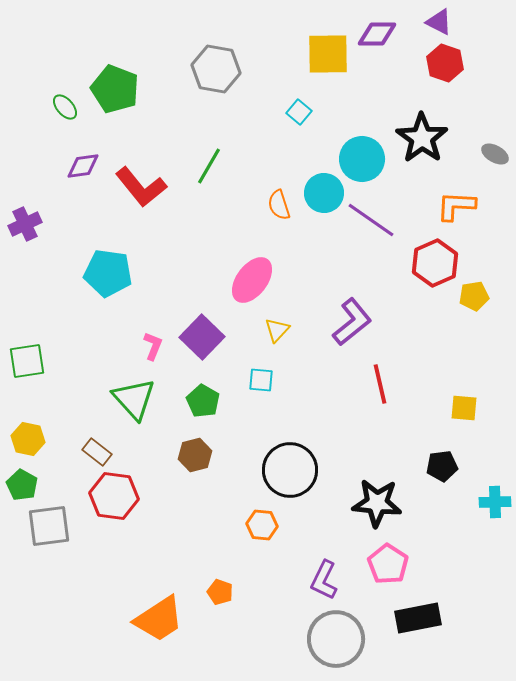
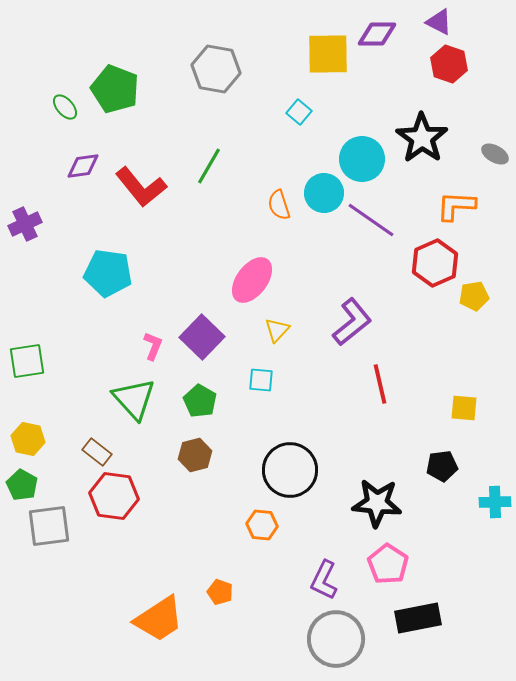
red hexagon at (445, 63): moved 4 px right, 1 px down
green pentagon at (203, 401): moved 3 px left
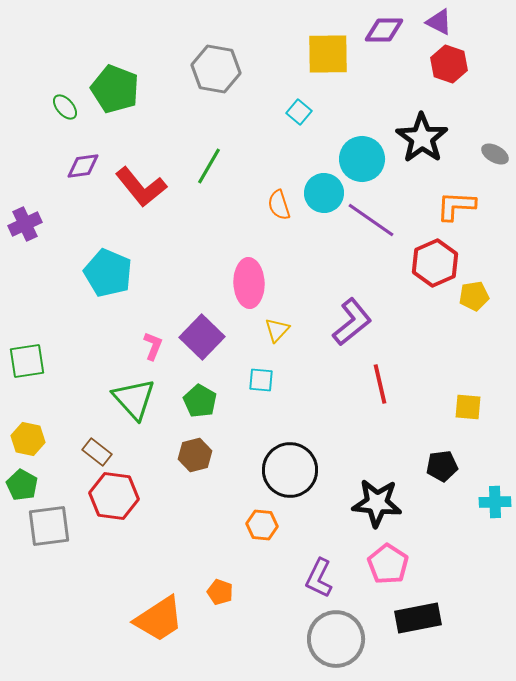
purple diamond at (377, 34): moved 7 px right, 4 px up
cyan pentagon at (108, 273): rotated 15 degrees clockwise
pink ellipse at (252, 280): moved 3 px left, 3 px down; rotated 39 degrees counterclockwise
yellow square at (464, 408): moved 4 px right, 1 px up
purple L-shape at (324, 580): moved 5 px left, 2 px up
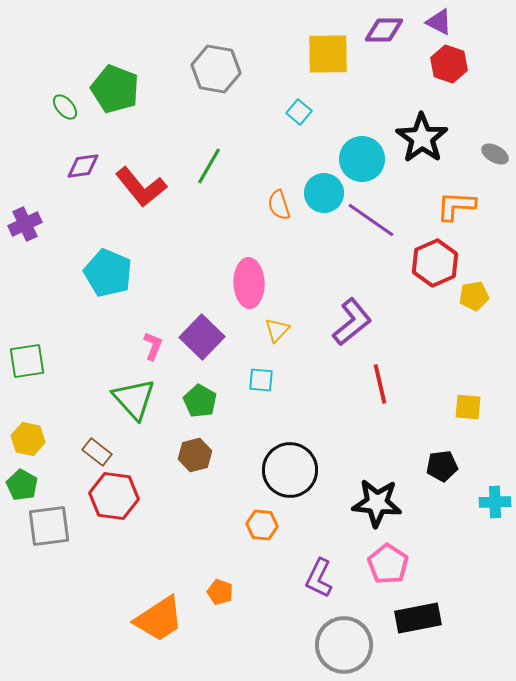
gray circle at (336, 639): moved 8 px right, 6 px down
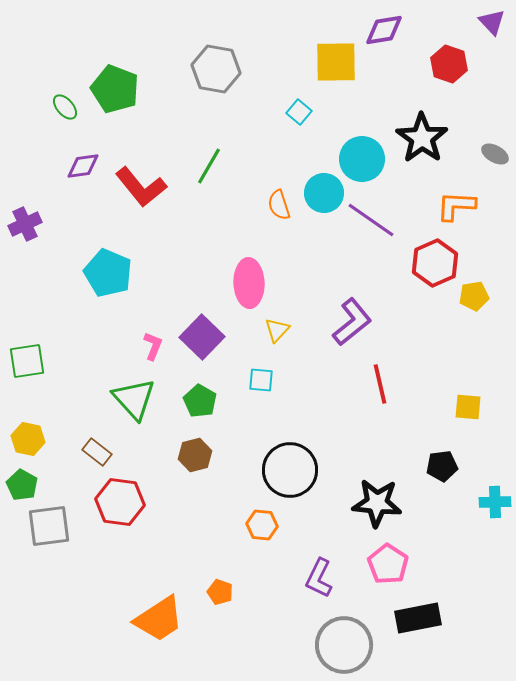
purple triangle at (439, 22): moved 53 px right; rotated 20 degrees clockwise
purple diamond at (384, 30): rotated 9 degrees counterclockwise
yellow square at (328, 54): moved 8 px right, 8 px down
red hexagon at (114, 496): moved 6 px right, 6 px down
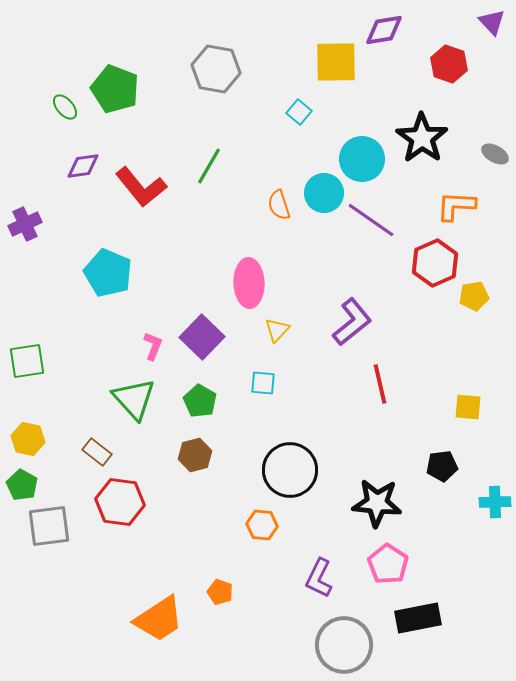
cyan square at (261, 380): moved 2 px right, 3 px down
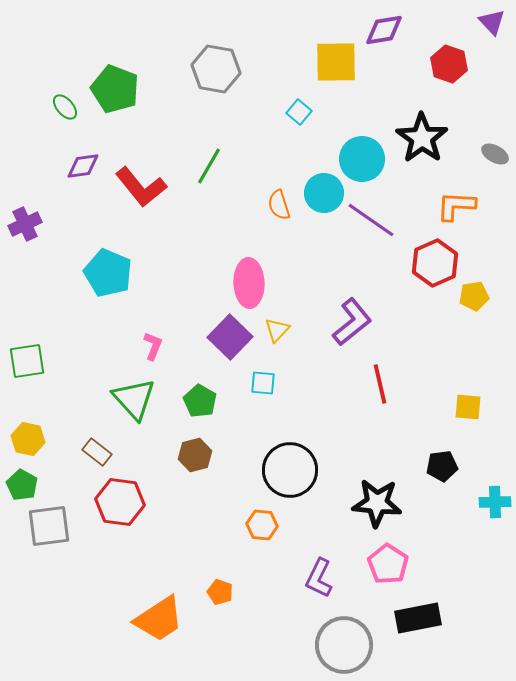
purple square at (202, 337): moved 28 px right
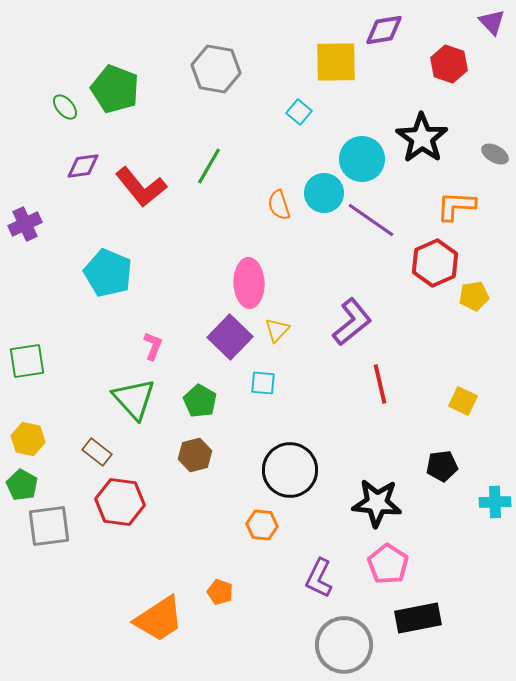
yellow square at (468, 407): moved 5 px left, 6 px up; rotated 20 degrees clockwise
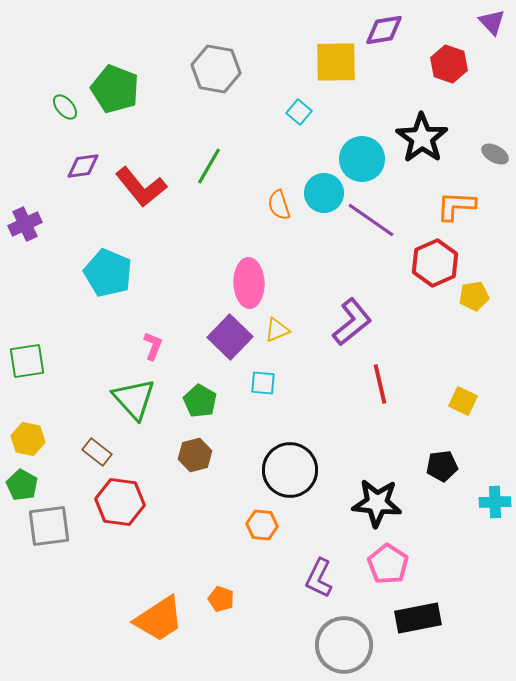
yellow triangle at (277, 330): rotated 24 degrees clockwise
orange pentagon at (220, 592): moved 1 px right, 7 px down
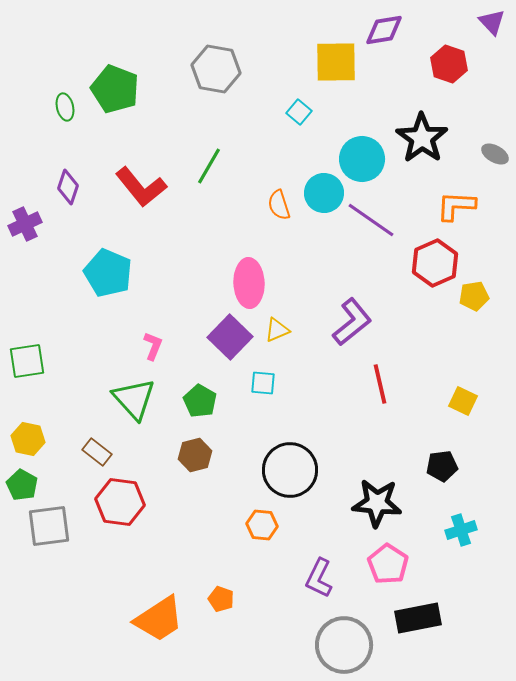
green ellipse at (65, 107): rotated 28 degrees clockwise
purple diamond at (83, 166): moved 15 px left, 21 px down; rotated 64 degrees counterclockwise
cyan cross at (495, 502): moved 34 px left, 28 px down; rotated 16 degrees counterclockwise
